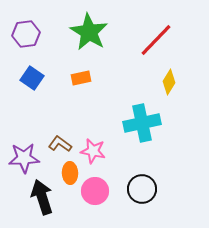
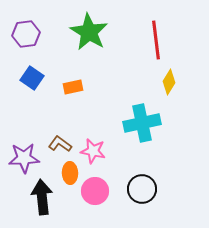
red line: rotated 51 degrees counterclockwise
orange rectangle: moved 8 px left, 9 px down
black arrow: rotated 12 degrees clockwise
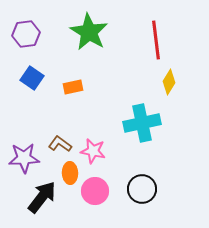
black arrow: rotated 44 degrees clockwise
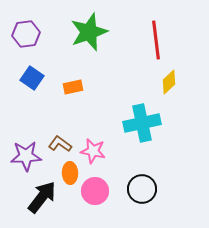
green star: rotated 21 degrees clockwise
yellow diamond: rotated 15 degrees clockwise
purple star: moved 2 px right, 2 px up
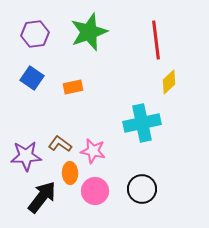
purple hexagon: moved 9 px right
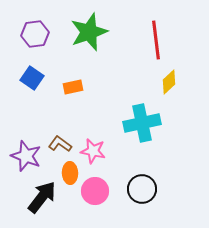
purple star: rotated 24 degrees clockwise
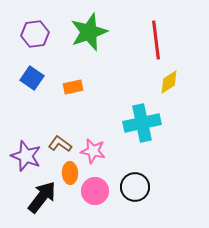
yellow diamond: rotated 10 degrees clockwise
black circle: moved 7 px left, 2 px up
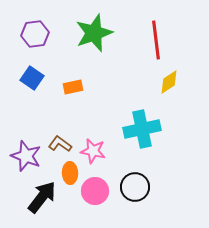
green star: moved 5 px right, 1 px down
cyan cross: moved 6 px down
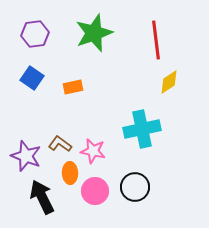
black arrow: rotated 64 degrees counterclockwise
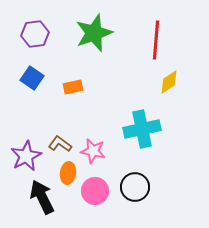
red line: rotated 12 degrees clockwise
purple star: rotated 24 degrees clockwise
orange ellipse: moved 2 px left; rotated 10 degrees clockwise
